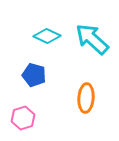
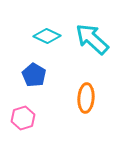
blue pentagon: rotated 15 degrees clockwise
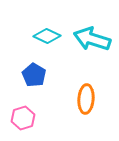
cyan arrow: rotated 24 degrees counterclockwise
orange ellipse: moved 1 px down
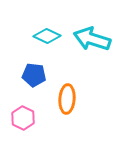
blue pentagon: rotated 25 degrees counterclockwise
orange ellipse: moved 19 px left
pink hexagon: rotated 15 degrees counterclockwise
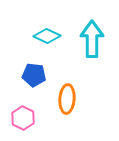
cyan arrow: rotated 72 degrees clockwise
